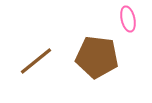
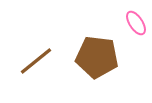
pink ellipse: moved 8 px right, 4 px down; rotated 20 degrees counterclockwise
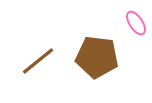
brown line: moved 2 px right
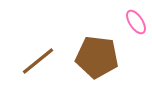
pink ellipse: moved 1 px up
